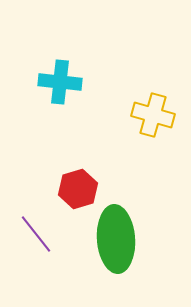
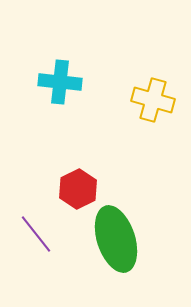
yellow cross: moved 15 px up
red hexagon: rotated 9 degrees counterclockwise
green ellipse: rotated 14 degrees counterclockwise
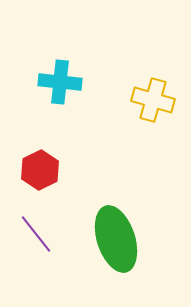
red hexagon: moved 38 px left, 19 px up
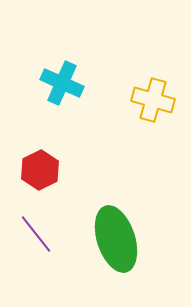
cyan cross: moved 2 px right, 1 px down; rotated 18 degrees clockwise
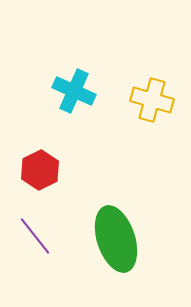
cyan cross: moved 12 px right, 8 px down
yellow cross: moved 1 px left
purple line: moved 1 px left, 2 px down
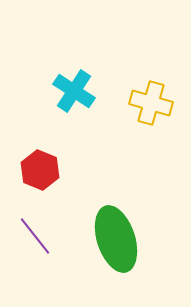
cyan cross: rotated 9 degrees clockwise
yellow cross: moved 1 px left, 3 px down
red hexagon: rotated 12 degrees counterclockwise
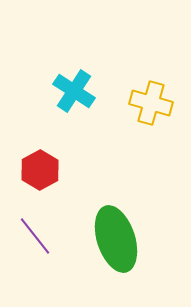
red hexagon: rotated 9 degrees clockwise
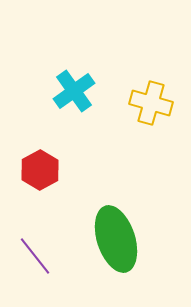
cyan cross: rotated 21 degrees clockwise
purple line: moved 20 px down
